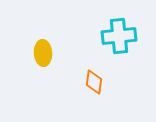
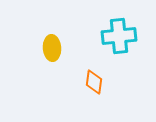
yellow ellipse: moved 9 px right, 5 px up
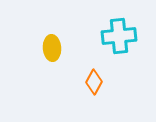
orange diamond: rotated 20 degrees clockwise
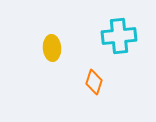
orange diamond: rotated 10 degrees counterclockwise
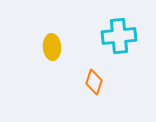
yellow ellipse: moved 1 px up
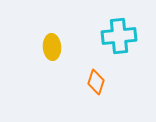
orange diamond: moved 2 px right
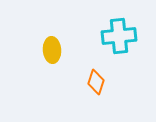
yellow ellipse: moved 3 px down
